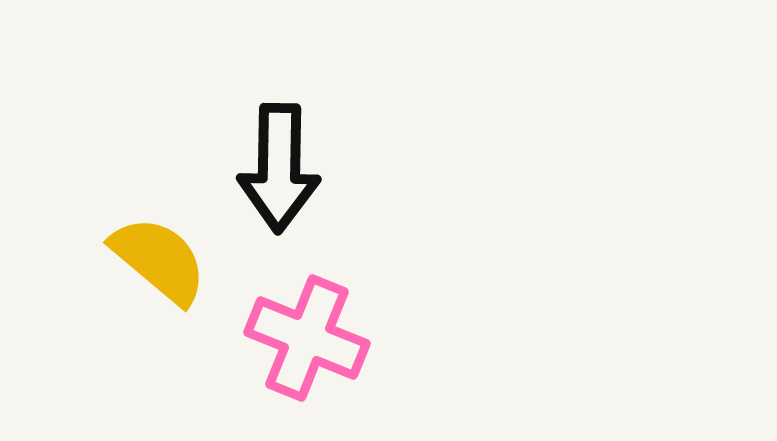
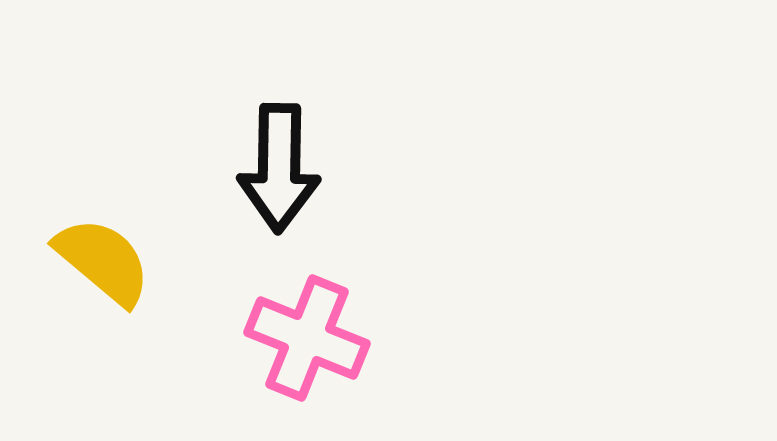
yellow semicircle: moved 56 px left, 1 px down
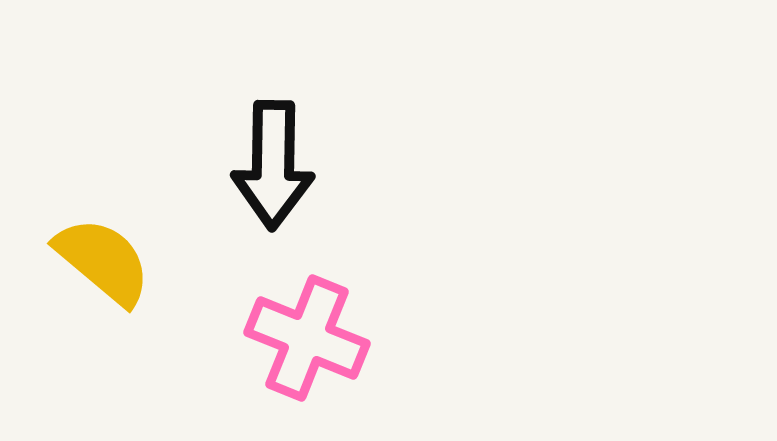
black arrow: moved 6 px left, 3 px up
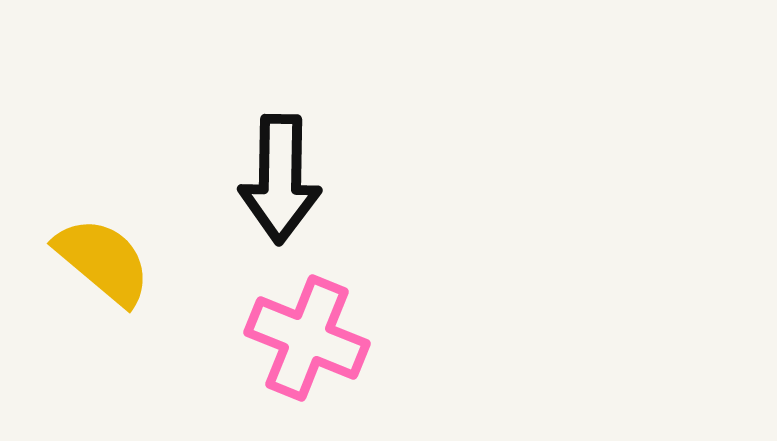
black arrow: moved 7 px right, 14 px down
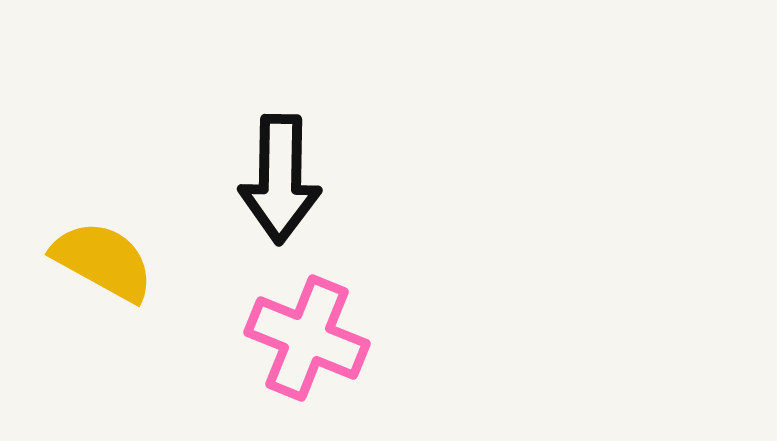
yellow semicircle: rotated 11 degrees counterclockwise
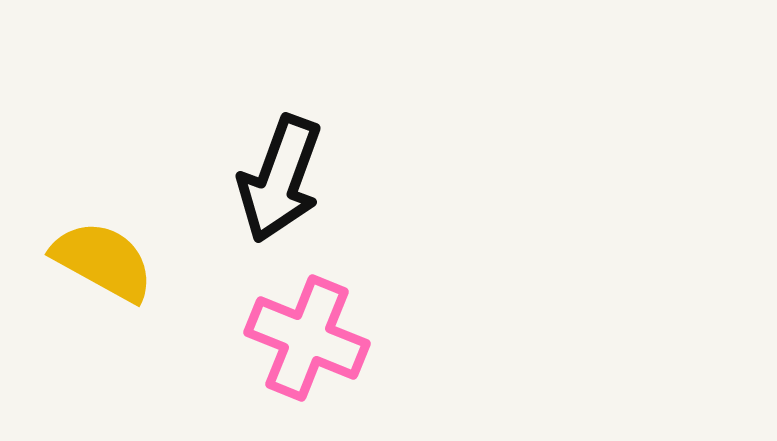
black arrow: rotated 19 degrees clockwise
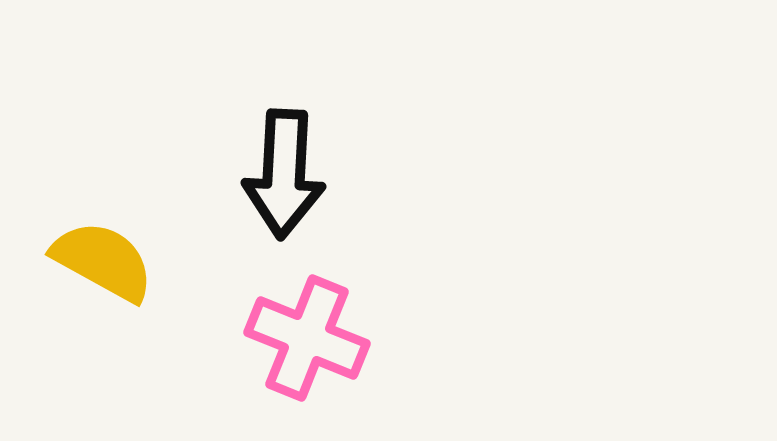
black arrow: moved 4 px right, 5 px up; rotated 17 degrees counterclockwise
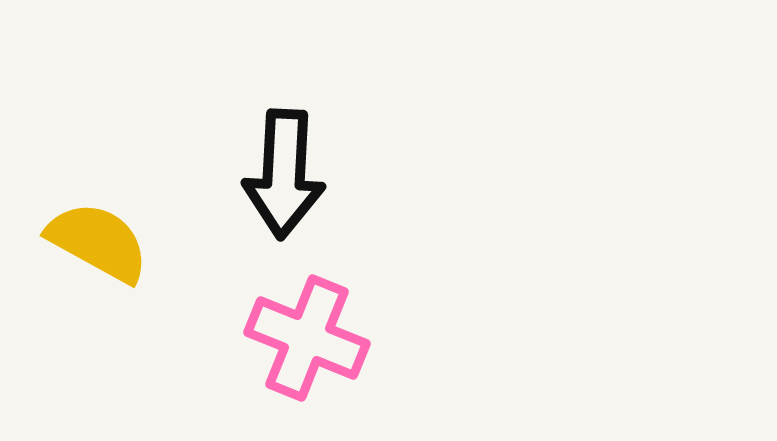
yellow semicircle: moved 5 px left, 19 px up
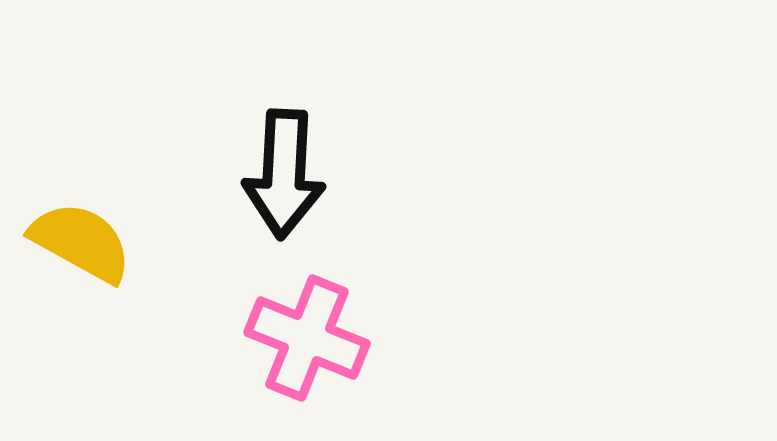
yellow semicircle: moved 17 px left
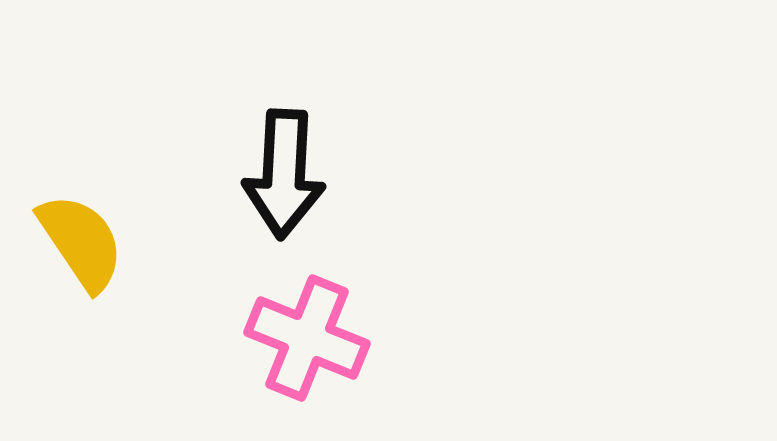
yellow semicircle: rotated 27 degrees clockwise
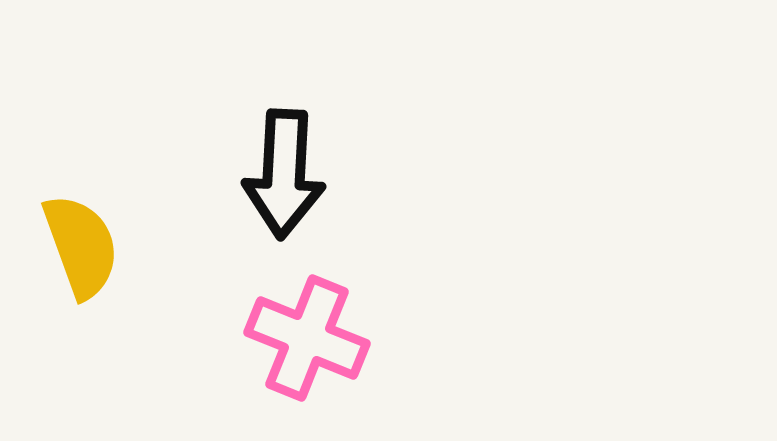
yellow semicircle: moved 4 px down; rotated 14 degrees clockwise
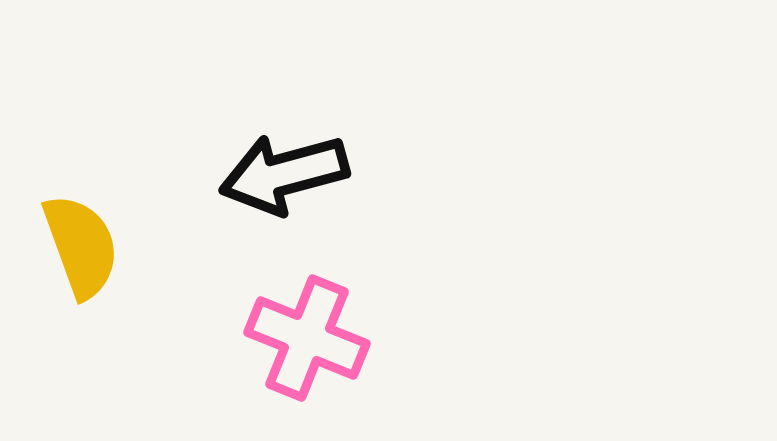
black arrow: rotated 72 degrees clockwise
